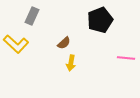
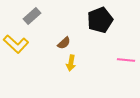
gray rectangle: rotated 24 degrees clockwise
pink line: moved 2 px down
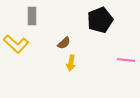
gray rectangle: rotated 48 degrees counterclockwise
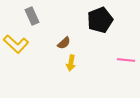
gray rectangle: rotated 24 degrees counterclockwise
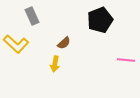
yellow arrow: moved 16 px left, 1 px down
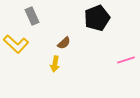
black pentagon: moved 3 px left, 2 px up
pink line: rotated 24 degrees counterclockwise
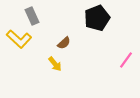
yellow L-shape: moved 3 px right, 5 px up
pink line: rotated 36 degrees counterclockwise
yellow arrow: rotated 49 degrees counterclockwise
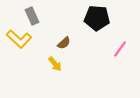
black pentagon: rotated 25 degrees clockwise
pink line: moved 6 px left, 11 px up
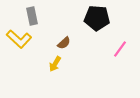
gray rectangle: rotated 12 degrees clockwise
yellow arrow: rotated 70 degrees clockwise
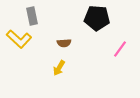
brown semicircle: rotated 40 degrees clockwise
yellow arrow: moved 4 px right, 4 px down
